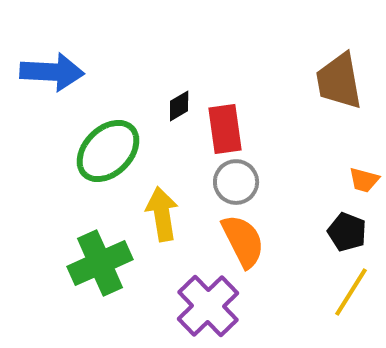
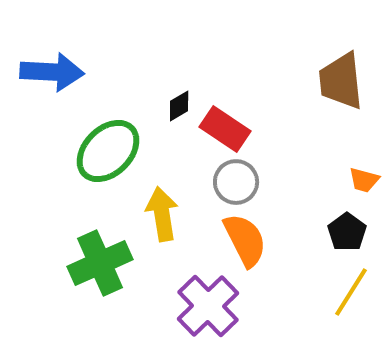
brown trapezoid: moved 2 px right; rotated 4 degrees clockwise
red rectangle: rotated 48 degrees counterclockwise
black pentagon: rotated 15 degrees clockwise
orange semicircle: moved 2 px right, 1 px up
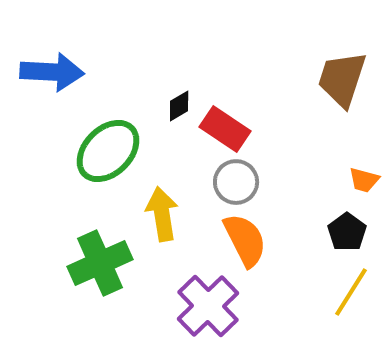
brown trapezoid: moved 1 px right, 2 px up; rotated 24 degrees clockwise
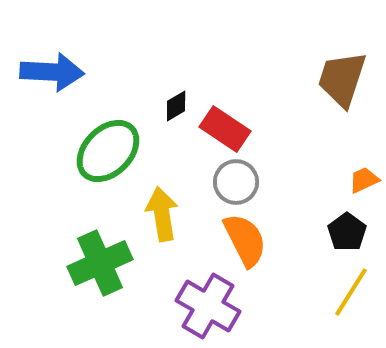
black diamond: moved 3 px left
orange trapezoid: rotated 140 degrees clockwise
purple cross: rotated 16 degrees counterclockwise
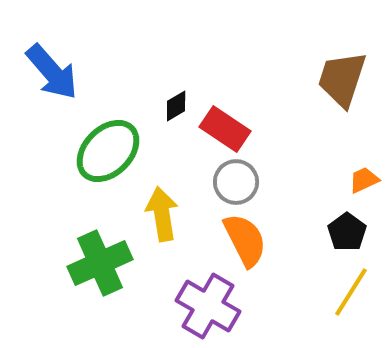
blue arrow: rotated 46 degrees clockwise
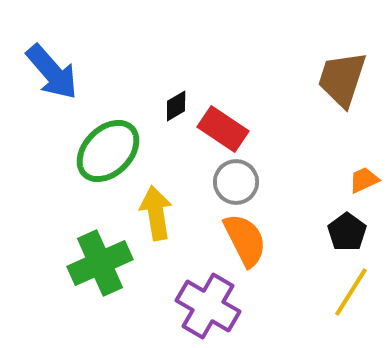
red rectangle: moved 2 px left
yellow arrow: moved 6 px left, 1 px up
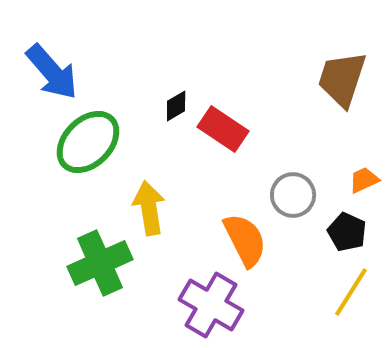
green ellipse: moved 20 px left, 9 px up
gray circle: moved 57 px right, 13 px down
yellow arrow: moved 7 px left, 5 px up
black pentagon: rotated 12 degrees counterclockwise
purple cross: moved 3 px right, 1 px up
